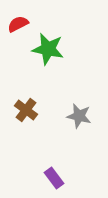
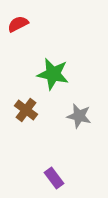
green star: moved 5 px right, 25 px down
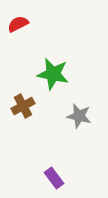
brown cross: moved 3 px left, 4 px up; rotated 25 degrees clockwise
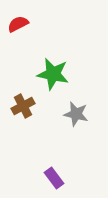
gray star: moved 3 px left, 2 px up
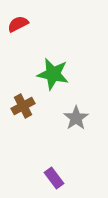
gray star: moved 4 px down; rotated 25 degrees clockwise
